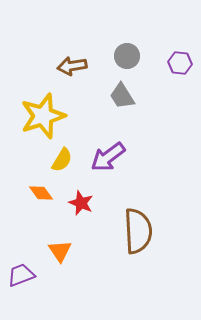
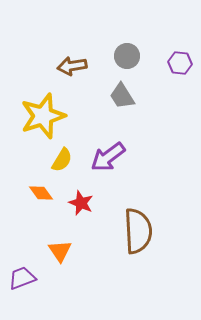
purple trapezoid: moved 1 px right, 3 px down
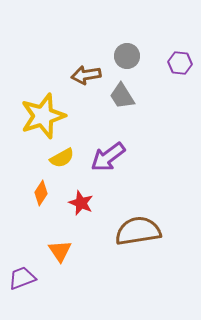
brown arrow: moved 14 px right, 9 px down
yellow semicircle: moved 2 px up; rotated 30 degrees clockwise
orange diamond: rotated 70 degrees clockwise
brown semicircle: rotated 96 degrees counterclockwise
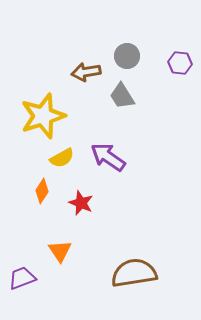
brown arrow: moved 3 px up
purple arrow: rotated 72 degrees clockwise
orange diamond: moved 1 px right, 2 px up
brown semicircle: moved 4 px left, 42 px down
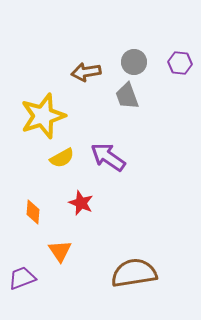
gray circle: moved 7 px right, 6 px down
gray trapezoid: moved 5 px right; rotated 12 degrees clockwise
orange diamond: moved 9 px left, 21 px down; rotated 30 degrees counterclockwise
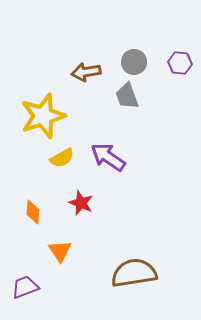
purple trapezoid: moved 3 px right, 9 px down
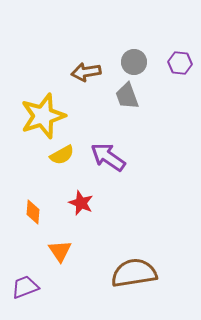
yellow semicircle: moved 3 px up
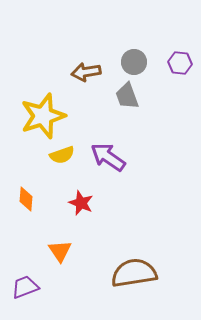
yellow semicircle: rotated 10 degrees clockwise
orange diamond: moved 7 px left, 13 px up
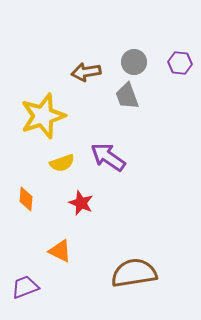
yellow semicircle: moved 8 px down
orange triangle: rotated 30 degrees counterclockwise
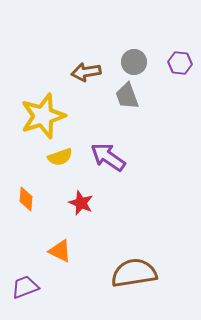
yellow semicircle: moved 2 px left, 6 px up
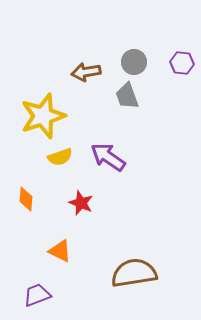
purple hexagon: moved 2 px right
purple trapezoid: moved 12 px right, 8 px down
